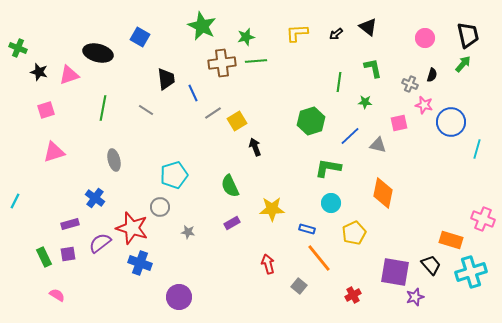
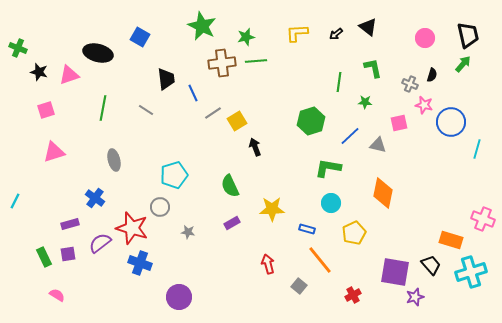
orange line at (319, 258): moved 1 px right, 2 px down
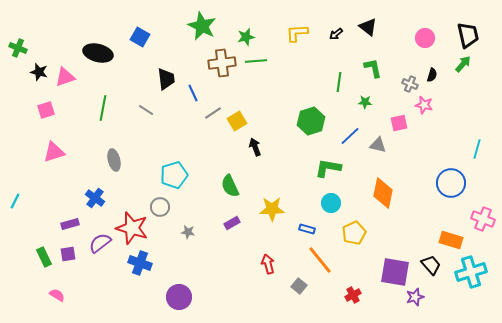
pink triangle at (69, 75): moved 4 px left, 2 px down
blue circle at (451, 122): moved 61 px down
